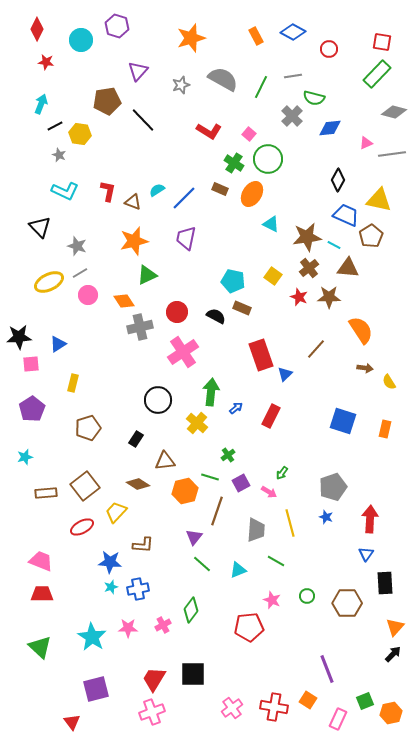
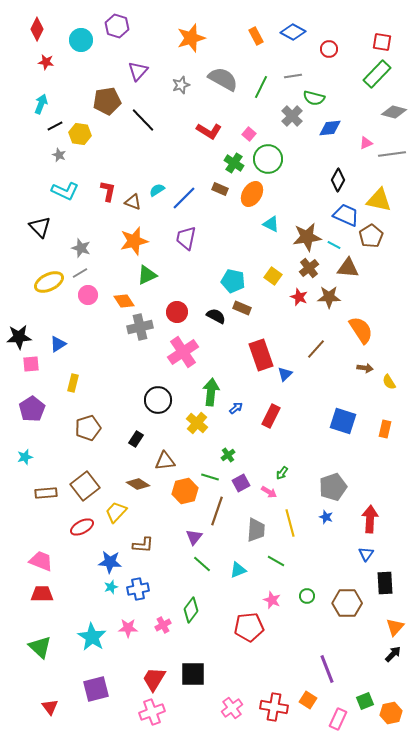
gray star at (77, 246): moved 4 px right, 2 px down
red triangle at (72, 722): moved 22 px left, 15 px up
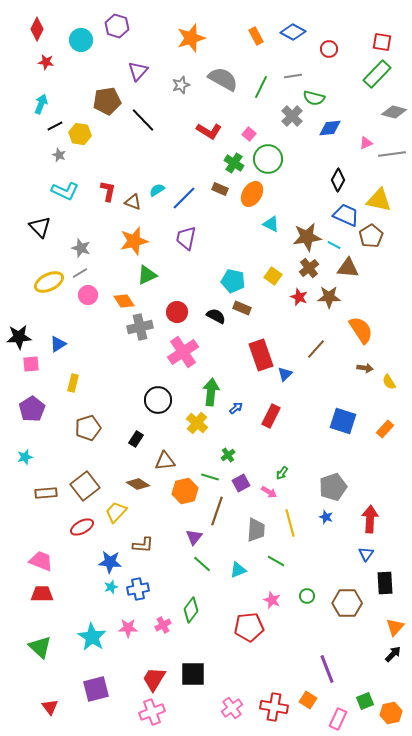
orange rectangle at (385, 429): rotated 30 degrees clockwise
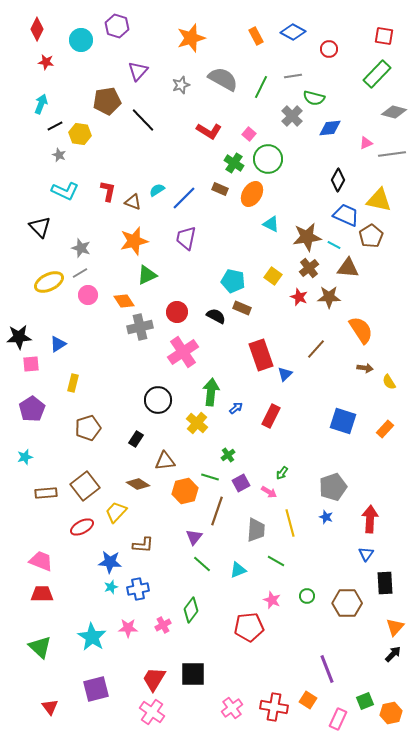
red square at (382, 42): moved 2 px right, 6 px up
pink cross at (152, 712): rotated 35 degrees counterclockwise
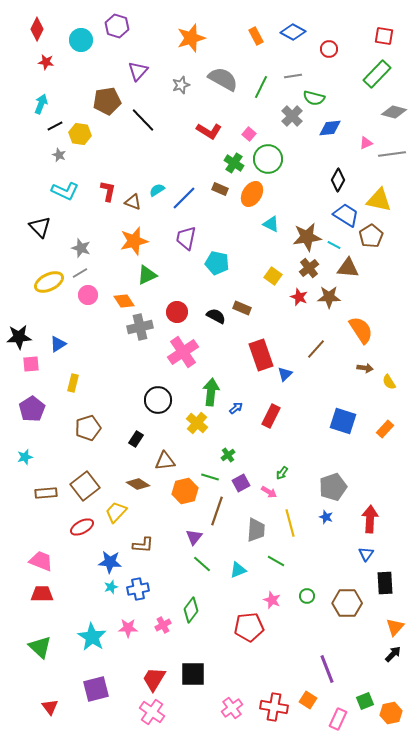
blue trapezoid at (346, 215): rotated 8 degrees clockwise
cyan pentagon at (233, 281): moved 16 px left, 18 px up
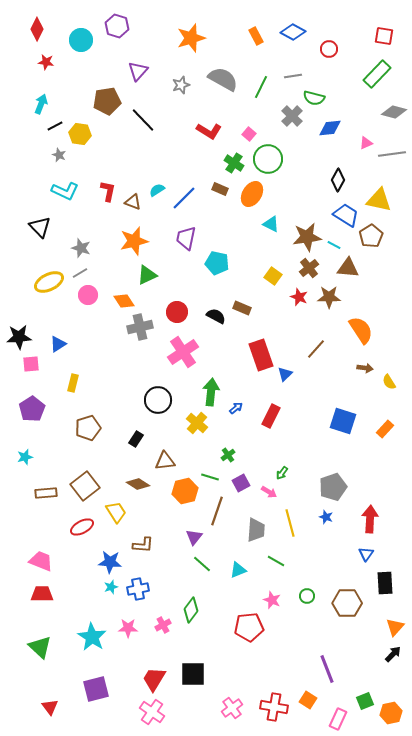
yellow trapezoid at (116, 512): rotated 105 degrees clockwise
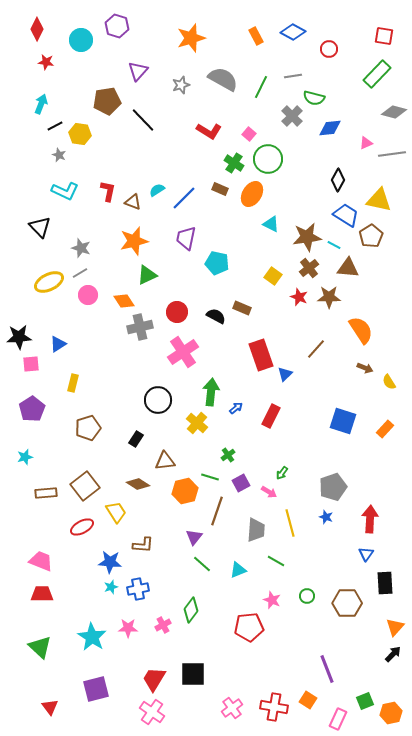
brown arrow at (365, 368): rotated 14 degrees clockwise
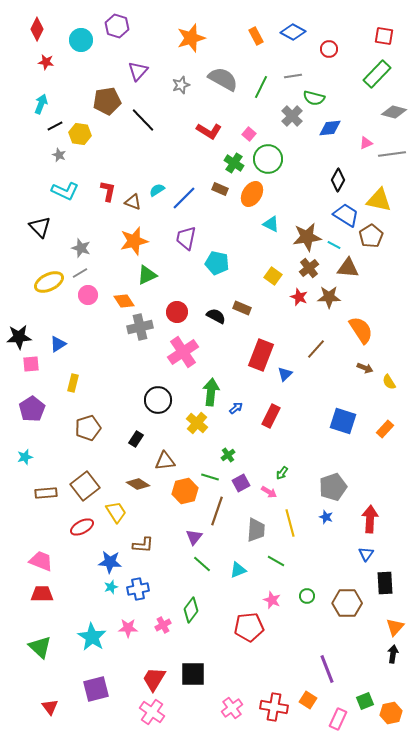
red rectangle at (261, 355): rotated 40 degrees clockwise
black arrow at (393, 654): rotated 36 degrees counterclockwise
